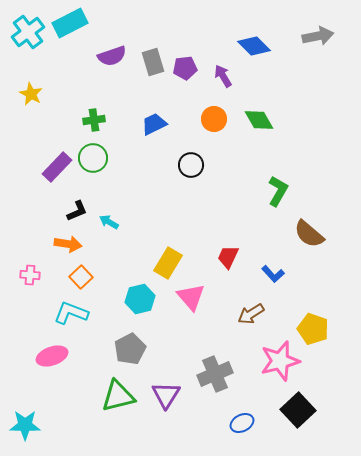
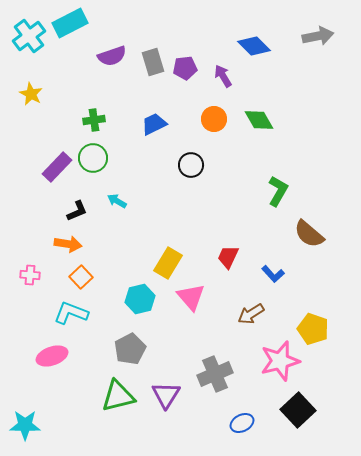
cyan cross: moved 1 px right, 4 px down
cyan arrow: moved 8 px right, 21 px up
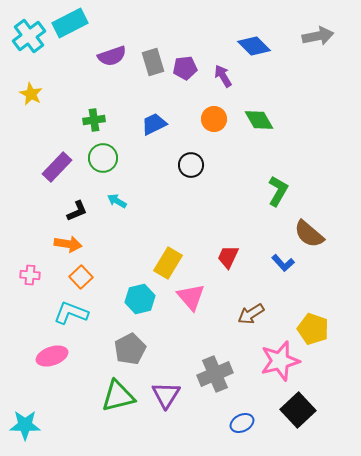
green circle: moved 10 px right
blue L-shape: moved 10 px right, 11 px up
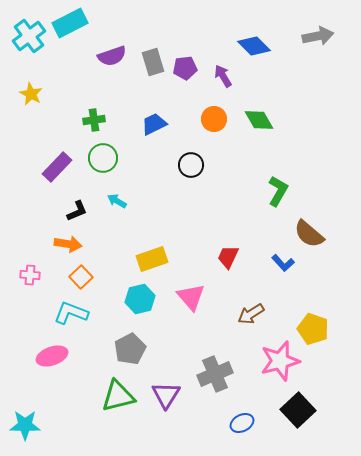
yellow rectangle: moved 16 px left, 4 px up; rotated 40 degrees clockwise
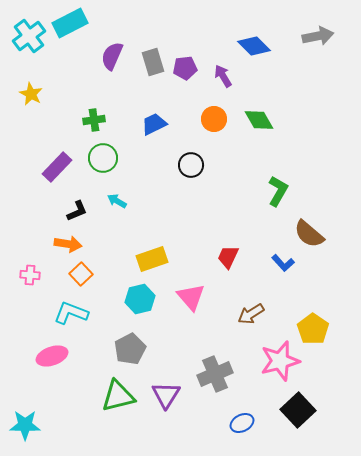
purple semicircle: rotated 132 degrees clockwise
orange square: moved 3 px up
yellow pentagon: rotated 16 degrees clockwise
